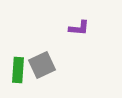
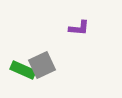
green rectangle: moved 5 px right; rotated 70 degrees counterclockwise
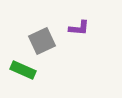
gray square: moved 24 px up
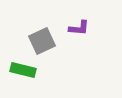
green rectangle: rotated 10 degrees counterclockwise
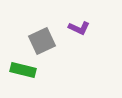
purple L-shape: rotated 20 degrees clockwise
